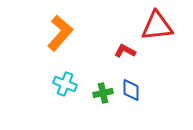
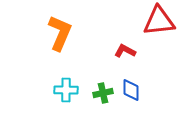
red triangle: moved 2 px right, 5 px up
orange L-shape: rotated 18 degrees counterclockwise
cyan cross: moved 1 px right, 6 px down; rotated 20 degrees counterclockwise
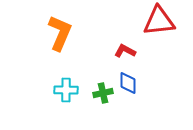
blue diamond: moved 3 px left, 7 px up
